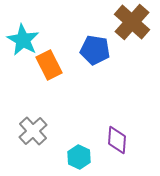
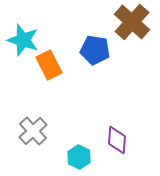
cyan star: rotated 12 degrees counterclockwise
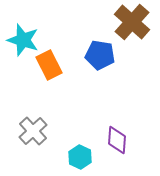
blue pentagon: moved 5 px right, 5 px down
cyan hexagon: moved 1 px right
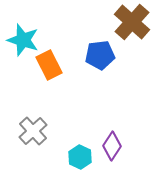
blue pentagon: rotated 16 degrees counterclockwise
purple diamond: moved 5 px left, 6 px down; rotated 28 degrees clockwise
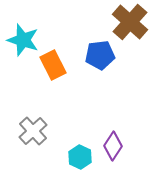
brown cross: moved 2 px left
orange rectangle: moved 4 px right
purple diamond: moved 1 px right
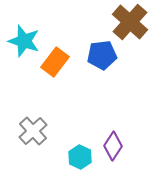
cyan star: moved 1 px right, 1 px down
blue pentagon: moved 2 px right
orange rectangle: moved 2 px right, 3 px up; rotated 64 degrees clockwise
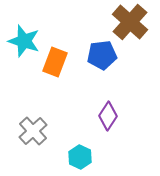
orange rectangle: rotated 16 degrees counterclockwise
purple diamond: moved 5 px left, 30 px up
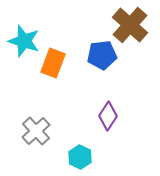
brown cross: moved 3 px down
orange rectangle: moved 2 px left, 1 px down
gray cross: moved 3 px right
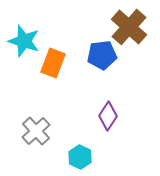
brown cross: moved 1 px left, 2 px down
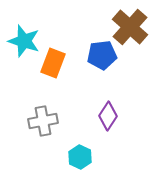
brown cross: moved 1 px right
gray cross: moved 7 px right, 10 px up; rotated 32 degrees clockwise
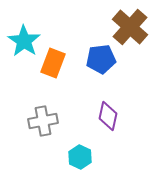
cyan star: rotated 16 degrees clockwise
blue pentagon: moved 1 px left, 4 px down
purple diamond: rotated 20 degrees counterclockwise
